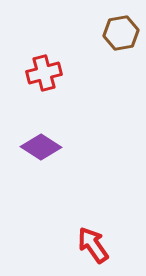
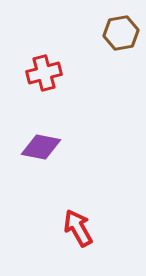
purple diamond: rotated 21 degrees counterclockwise
red arrow: moved 15 px left, 17 px up; rotated 6 degrees clockwise
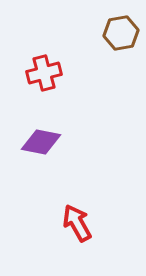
purple diamond: moved 5 px up
red arrow: moved 1 px left, 5 px up
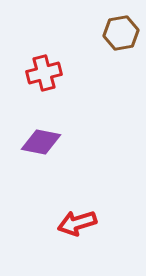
red arrow: rotated 78 degrees counterclockwise
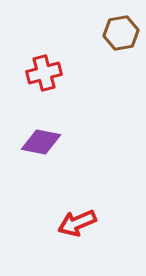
red arrow: rotated 6 degrees counterclockwise
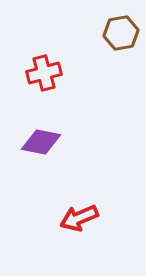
red arrow: moved 2 px right, 5 px up
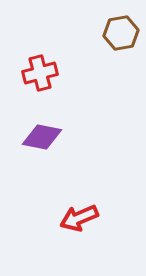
red cross: moved 4 px left
purple diamond: moved 1 px right, 5 px up
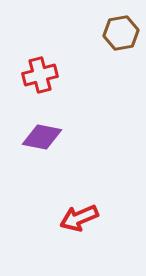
red cross: moved 2 px down
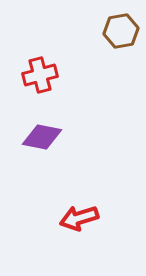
brown hexagon: moved 2 px up
red arrow: rotated 6 degrees clockwise
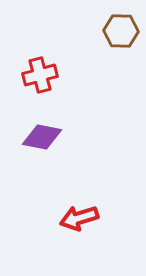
brown hexagon: rotated 12 degrees clockwise
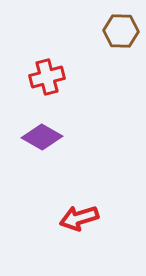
red cross: moved 7 px right, 2 px down
purple diamond: rotated 18 degrees clockwise
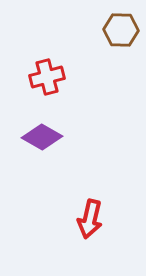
brown hexagon: moved 1 px up
red arrow: moved 11 px right, 1 px down; rotated 60 degrees counterclockwise
